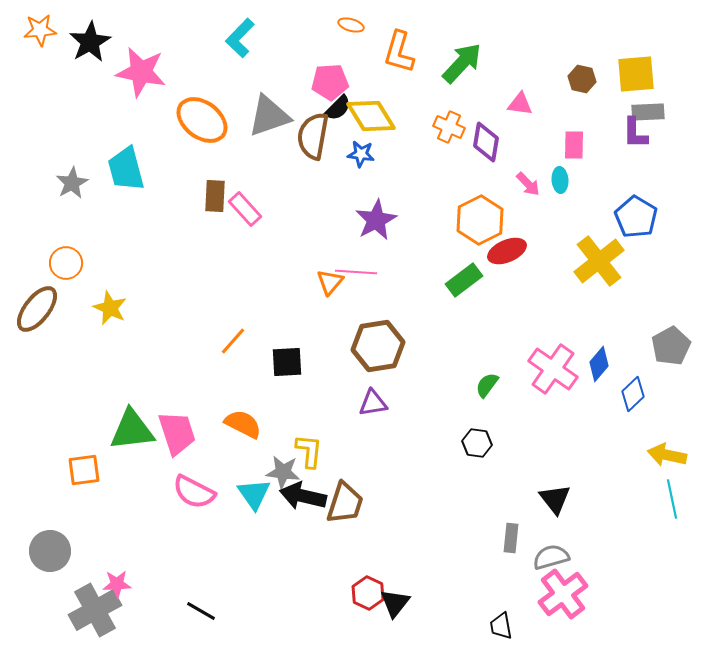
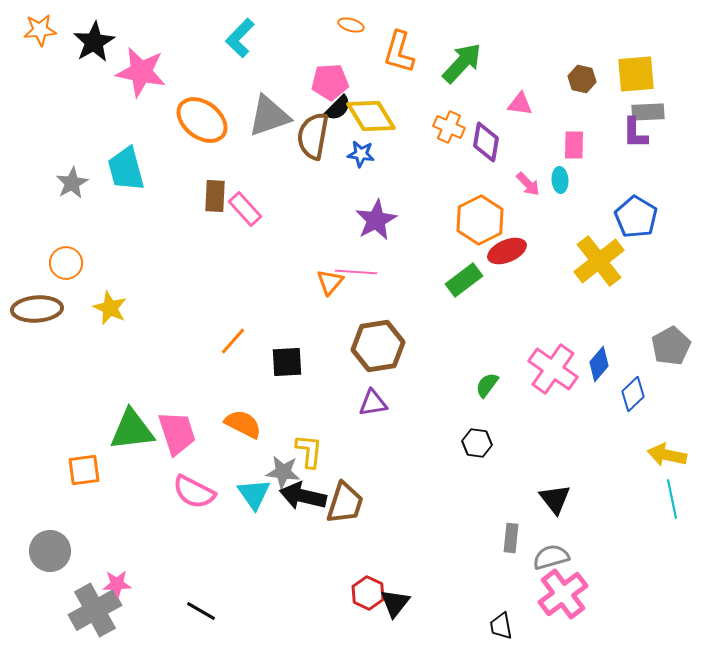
black star at (90, 42): moved 4 px right
brown ellipse at (37, 309): rotated 48 degrees clockwise
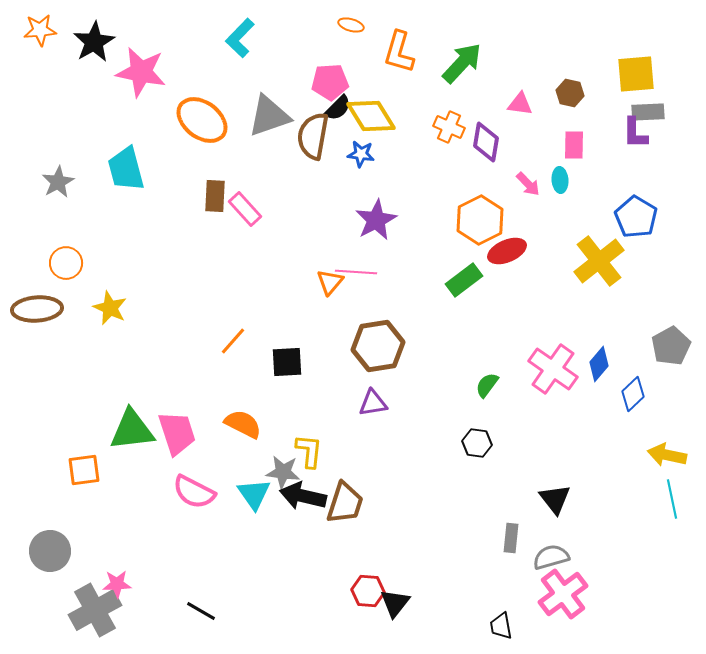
brown hexagon at (582, 79): moved 12 px left, 14 px down
gray star at (72, 183): moved 14 px left, 1 px up
red hexagon at (368, 593): moved 2 px up; rotated 20 degrees counterclockwise
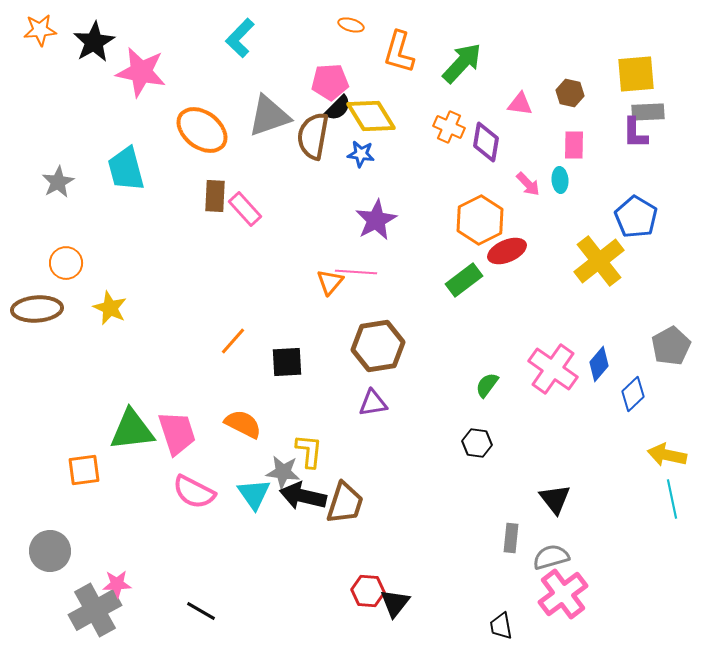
orange ellipse at (202, 120): moved 10 px down
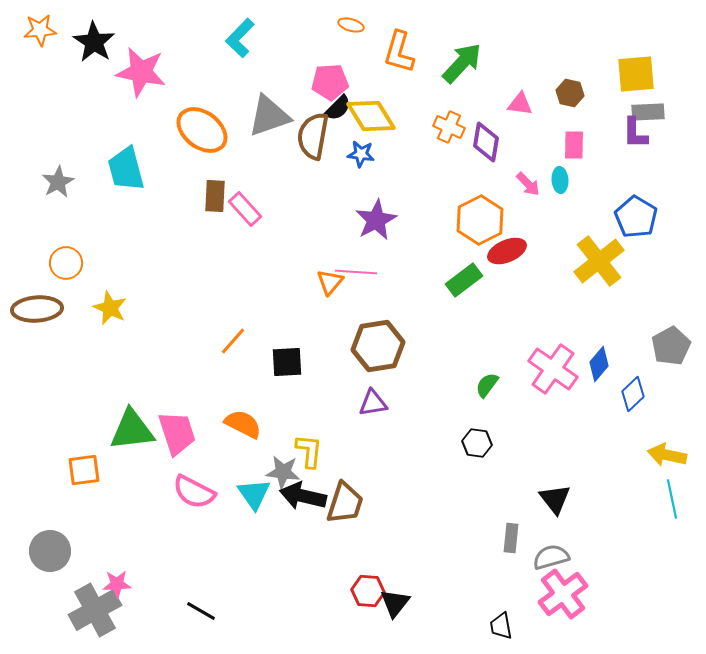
black star at (94, 42): rotated 9 degrees counterclockwise
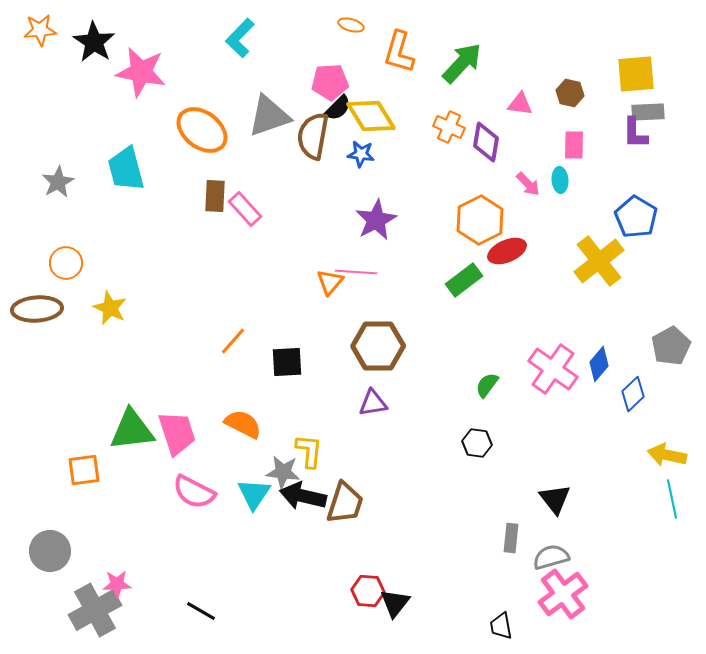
brown hexagon at (378, 346): rotated 9 degrees clockwise
cyan triangle at (254, 494): rotated 9 degrees clockwise
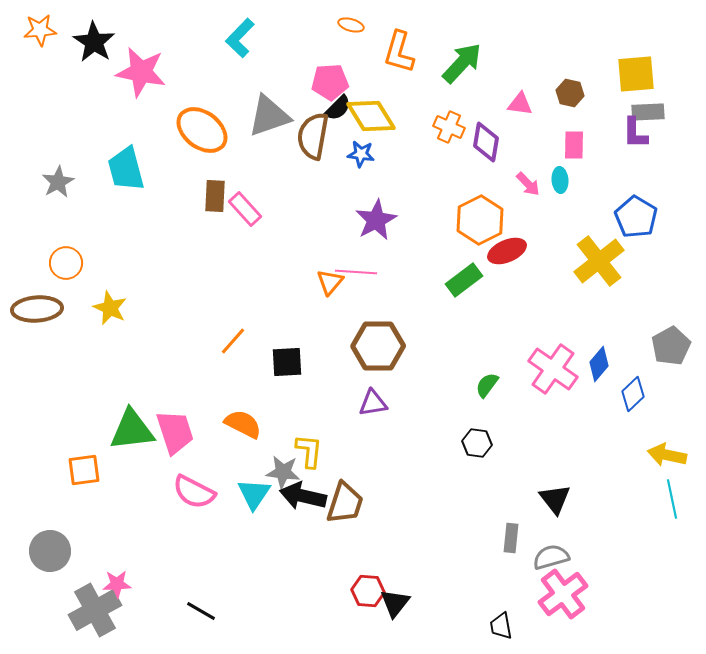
pink trapezoid at (177, 433): moved 2 px left, 1 px up
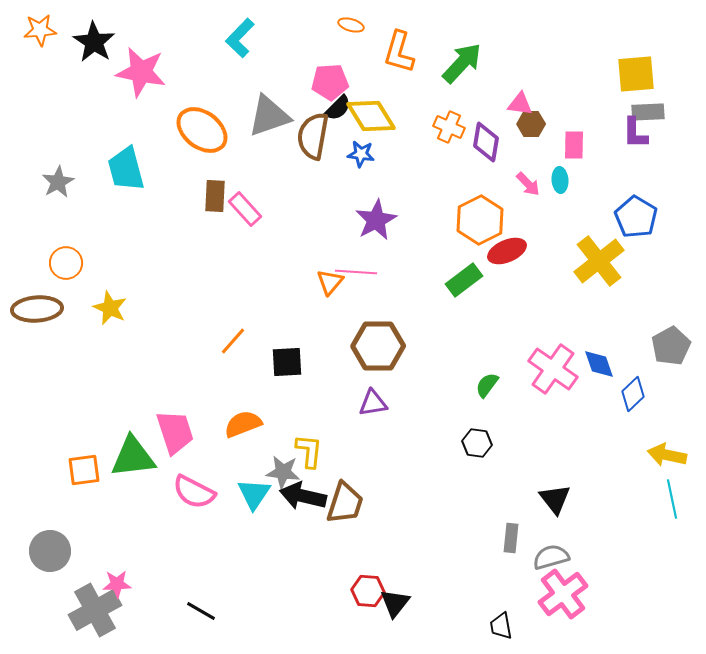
brown hexagon at (570, 93): moved 39 px left, 31 px down; rotated 12 degrees counterclockwise
blue diamond at (599, 364): rotated 60 degrees counterclockwise
orange semicircle at (243, 424): rotated 48 degrees counterclockwise
green triangle at (132, 430): moved 1 px right, 27 px down
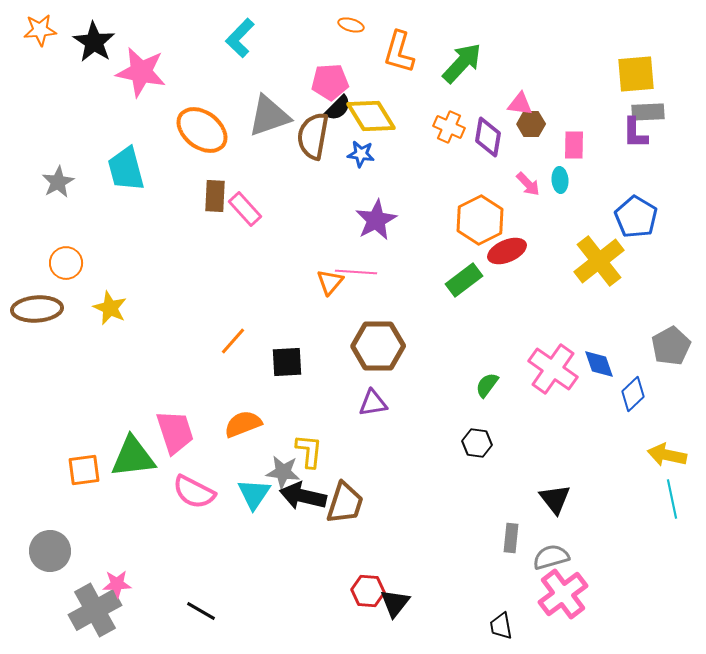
purple diamond at (486, 142): moved 2 px right, 5 px up
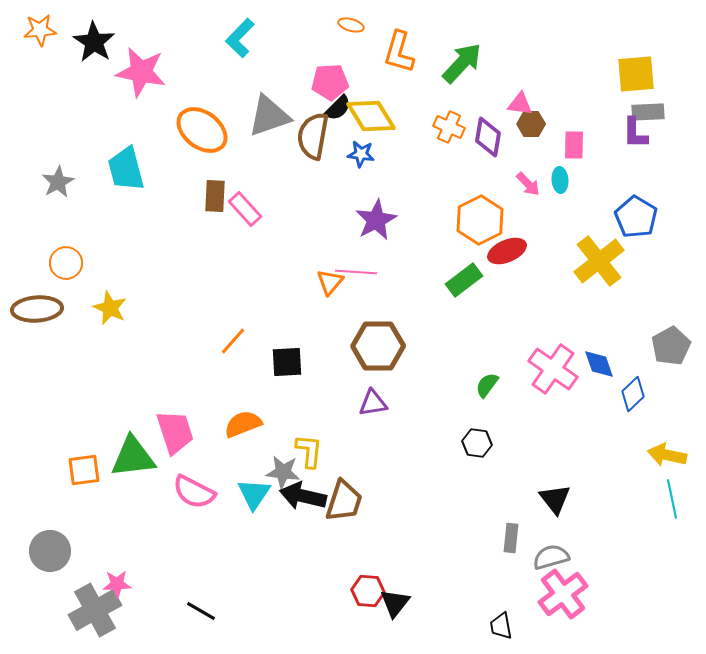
brown trapezoid at (345, 503): moved 1 px left, 2 px up
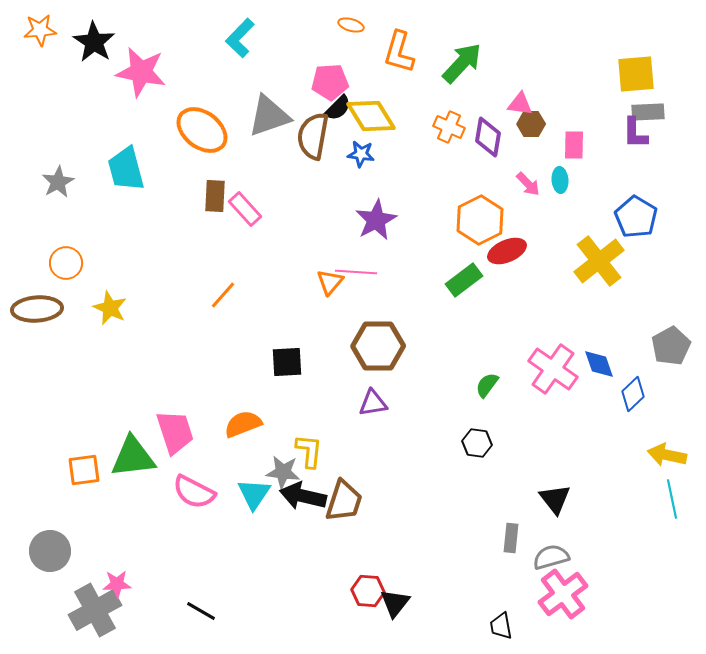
orange line at (233, 341): moved 10 px left, 46 px up
